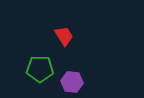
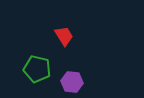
green pentagon: moved 3 px left; rotated 12 degrees clockwise
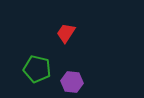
red trapezoid: moved 2 px right, 3 px up; rotated 115 degrees counterclockwise
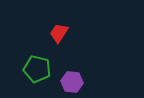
red trapezoid: moved 7 px left
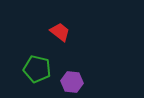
red trapezoid: moved 1 px right, 1 px up; rotated 95 degrees clockwise
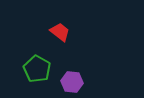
green pentagon: rotated 16 degrees clockwise
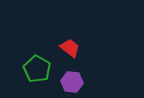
red trapezoid: moved 10 px right, 16 px down
